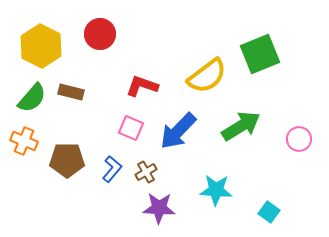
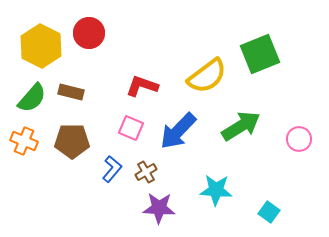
red circle: moved 11 px left, 1 px up
brown pentagon: moved 5 px right, 19 px up
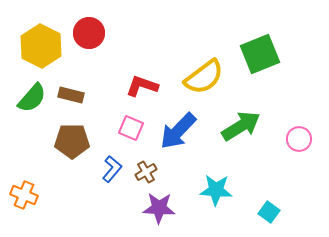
yellow semicircle: moved 3 px left, 1 px down
brown rectangle: moved 3 px down
orange cross: moved 54 px down
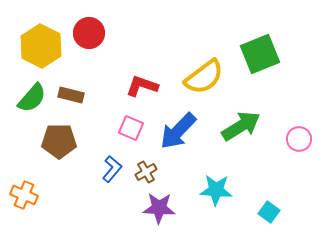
brown pentagon: moved 13 px left
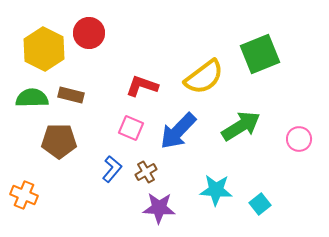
yellow hexagon: moved 3 px right, 3 px down
green semicircle: rotated 132 degrees counterclockwise
cyan square: moved 9 px left, 8 px up; rotated 15 degrees clockwise
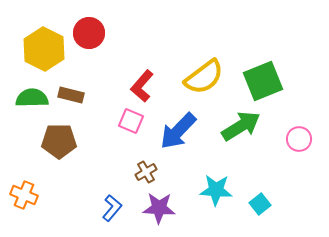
green square: moved 3 px right, 27 px down
red L-shape: rotated 68 degrees counterclockwise
pink square: moved 7 px up
blue L-shape: moved 39 px down
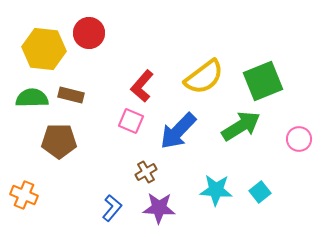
yellow hexagon: rotated 21 degrees counterclockwise
cyan square: moved 12 px up
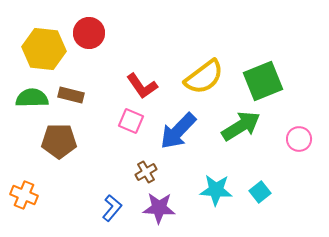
red L-shape: rotated 76 degrees counterclockwise
